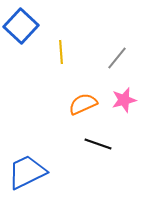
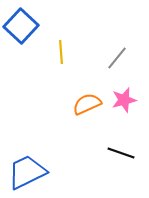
orange semicircle: moved 4 px right
black line: moved 23 px right, 9 px down
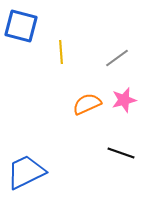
blue square: rotated 28 degrees counterclockwise
gray line: rotated 15 degrees clockwise
blue trapezoid: moved 1 px left
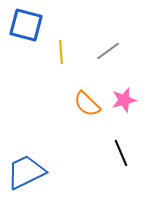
blue square: moved 5 px right, 1 px up
gray line: moved 9 px left, 7 px up
orange semicircle: rotated 112 degrees counterclockwise
black line: rotated 48 degrees clockwise
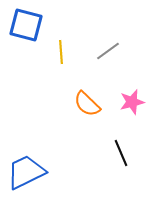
pink star: moved 8 px right, 2 px down
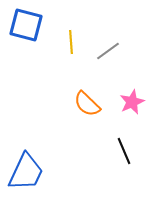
yellow line: moved 10 px right, 10 px up
pink star: rotated 10 degrees counterclockwise
black line: moved 3 px right, 2 px up
blue trapezoid: rotated 141 degrees clockwise
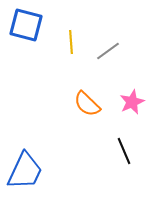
blue trapezoid: moved 1 px left, 1 px up
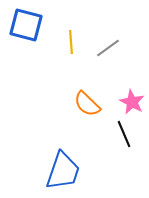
gray line: moved 3 px up
pink star: rotated 20 degrees counterclockwise
black line: moved 17 px up
blue trapezoid: moved 38 px right; rotated 6 degrees counterclockwise
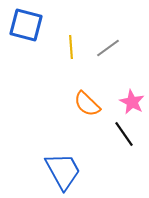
yellow line: moved 5 px down
black line: rotated 12 degrees counterclockwise
blue trapezoid: rotated 48 degrees counterclockwise
